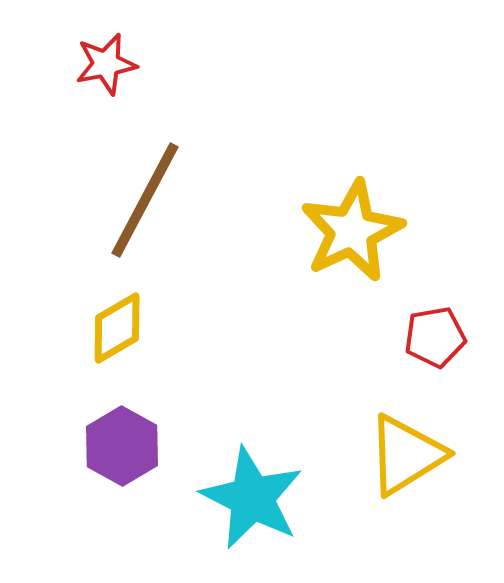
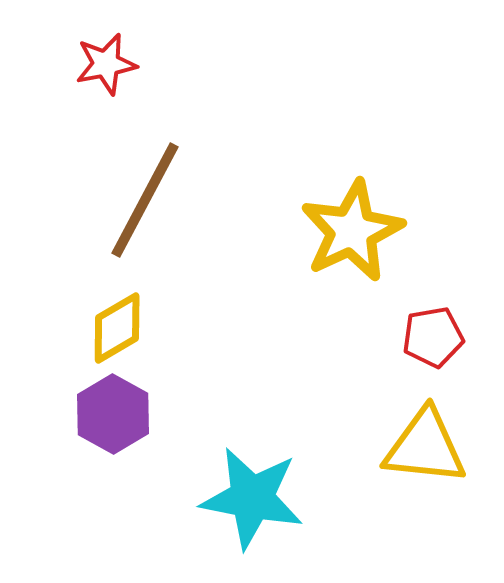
red pentagon: moved 2 px left
purple hexagon: moved 9 px left, 32 px up
yellow triangle: moved 19 px right, 8 px up; rotated 38 degrees clockwise
cyan star: rotated 16 degrees counterclockwise
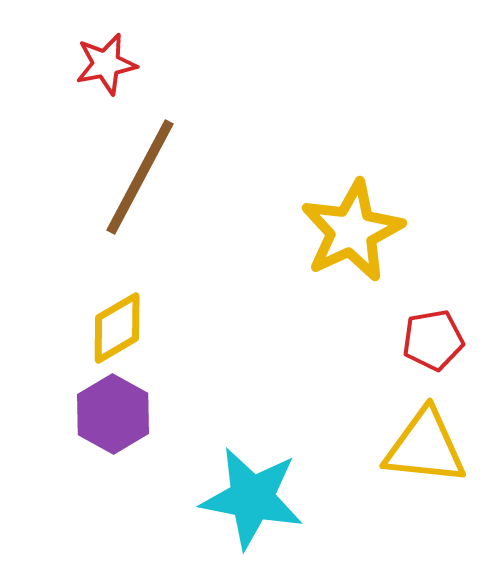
brown line: moved 5 px left, 23 px up
red pentagon: moved 3 px down
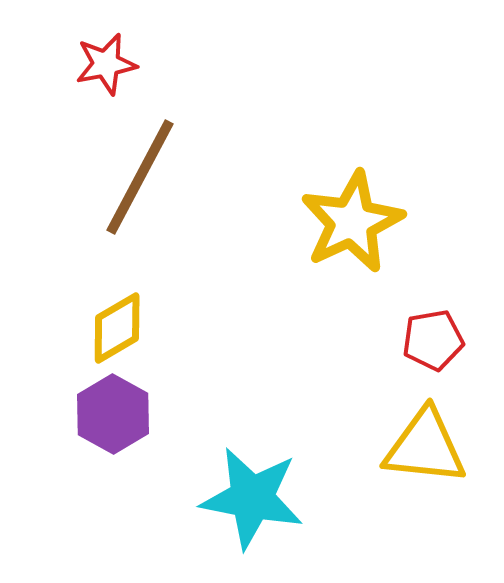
yellow star: moved 9 px up
